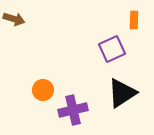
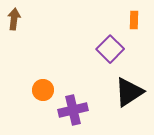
brown arrow: rotated 100 degrees counterclockwise
purple square: moved 2 px left; rotated 20 degrees counterclockwise
black triangle: moved 7 px right, 1 px up
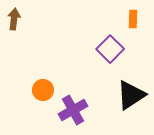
orange rectangle: moved 1 px left, 1 px up
black triangle: moved 2 px right, 3 px down
purple cross: rotated 16 degrees counterclockwise
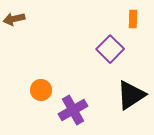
brown arrow: rotated 110 degrees counterclockwise
orange circle: moved 2 px left
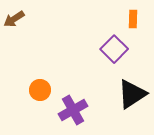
brown arrow: rotated 20 degrees counterclockwise
purple square: moved 4 px right
orange circle: moved 1 px left
black triangle: moved 1 px right, 1 px up
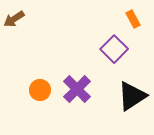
orange rectangle: rotated 30 degrees counterclockwise
black triangle: moved 2 px down
purple cross: moved 4 px right, 21 px up; rotated 16 degrees counterclockwise
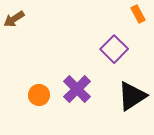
orange rectangle: moved 5 px right, 5 px up
orange circle: moved 1 px left, 5 px down
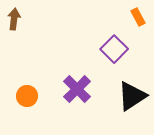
orange rectangle: moved 3 px down
brown arrow: rotated 130 degrees clockwise
orange circle: moved 12 px left, 1 px down
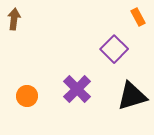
black triangle: rotated 16 degrees clockwise
